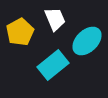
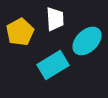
white trapezoid: rotated 20 degrees clockwise
cyan rectangle: rotated 8 degrees clockwise
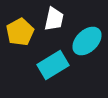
white trapezoid: moved 1 px left; rotated 15 degrees clockwise
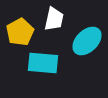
cyan rectangle: moved 10 px left, 2 px up; rotated 36 degrees clockwise
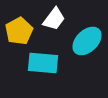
white trapezoid: rotated 25 degrees clockwise
yellow pentagon: moved 1 px left, 1 px up
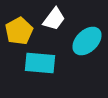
cyan rectangle: moved 3 px left
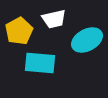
white trapezoid: rotated 40 degrees clockwise
cyan ellipse: moved 1 px up; rotated 16 degrees clockwise
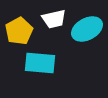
cyan ellipse: moved 11 px up
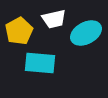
cyan ellipse: moved 1 px left, 4 px down
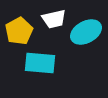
cyan ellipse: moved 1 px up
